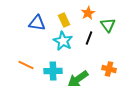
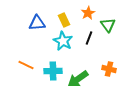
blue triangle: rotated 12 degrees counterclockwise
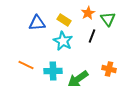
yellow rectangle: rotated 32 degrees counterclockwise
green triangle: moved 6 px up
black line: moved 3 px right, 2 px up
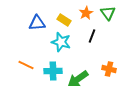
orange star: moved 2 px left
green triangle: moved 6 px up
cyan star: moved 2 px left, 1 px down; rotated 12 degrees counterclockwise
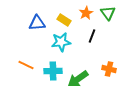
cyan star: rotated 24 degrees counterclockwise
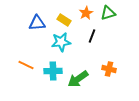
green triangle: rotated 49 degrees clockwise
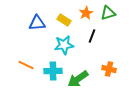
cyan star: moved 3 px right, 3 px down
